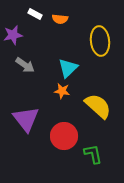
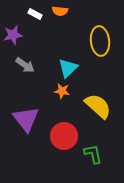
orange semicircle: moved 8 px up
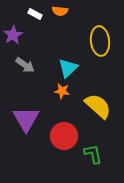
purple star: rotated 18 degrees counterclockwise
purple triangle: rotated 8 degrees clockwise
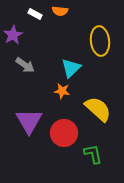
cyan triangle: moved 3 px right
yellow semicircle: moved 3 px down
purple triangle: moved 3 px right, 2 px down
red circle: moved 3 px up
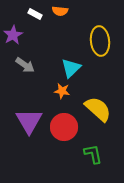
red circle: moved 6 px up
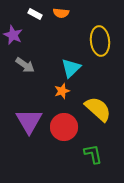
orange semicircle: moved 1 px right, 2 px down
purple star: rotated 18 degrees counterclockwise
orange star: rotated 28 degrees counterclockwise
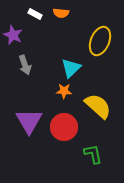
yellow ellipse: rotated 28 degrees clockwise
gray arrow: rotated 36 degrees clockwise
orange star: moved 2 px right; rotated 21 degrees clockwise
yellow semicircle: moved 3 px up
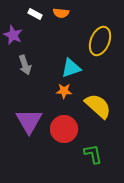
cyan triangle: rotated 25 degrees clockwise
red circle: moved 2 px down
